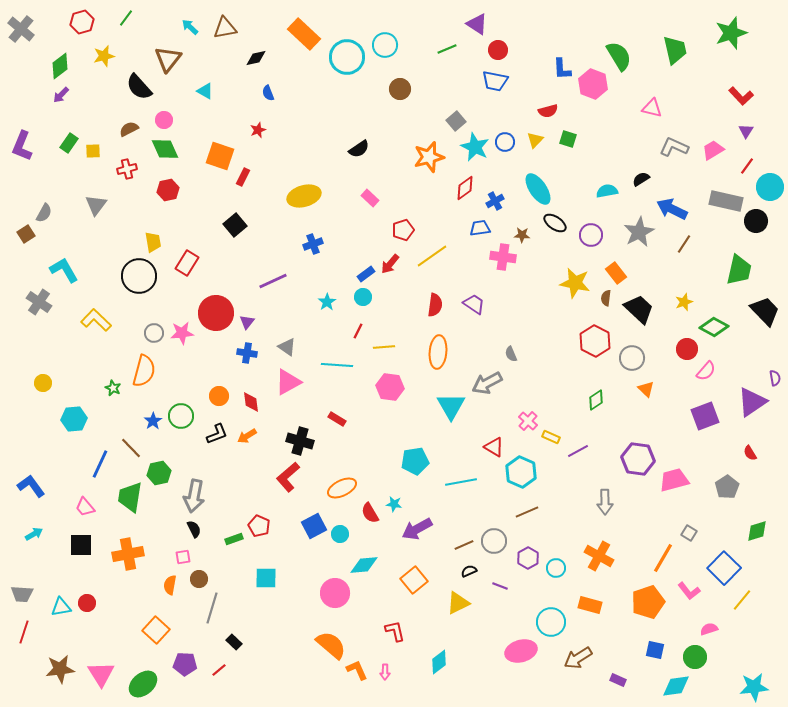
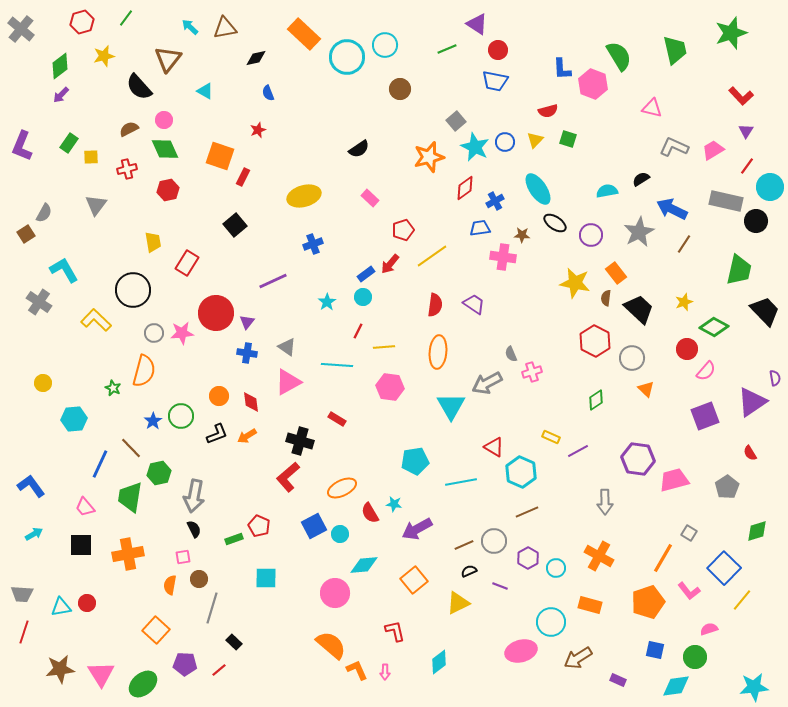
yellow square at (93, 151): moved 2 px left, 6 px down
black circle at (139, 276): moved 6 px left, 14 px down
pink cross at (528, 421): moved 4 px right, 49 px up; rotated 30 degrees clockwise
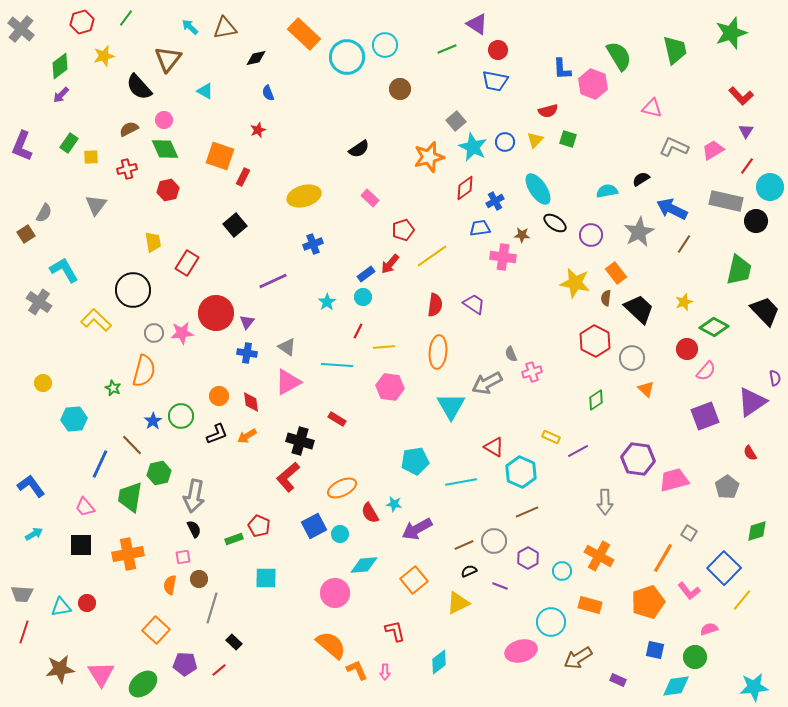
cyan star at (475, 147): moved 2 px left
brown line at (131, 448): moved 1 px right, 3 px up
cyan circle at (556, 568): moved 6 px right, 3 px down
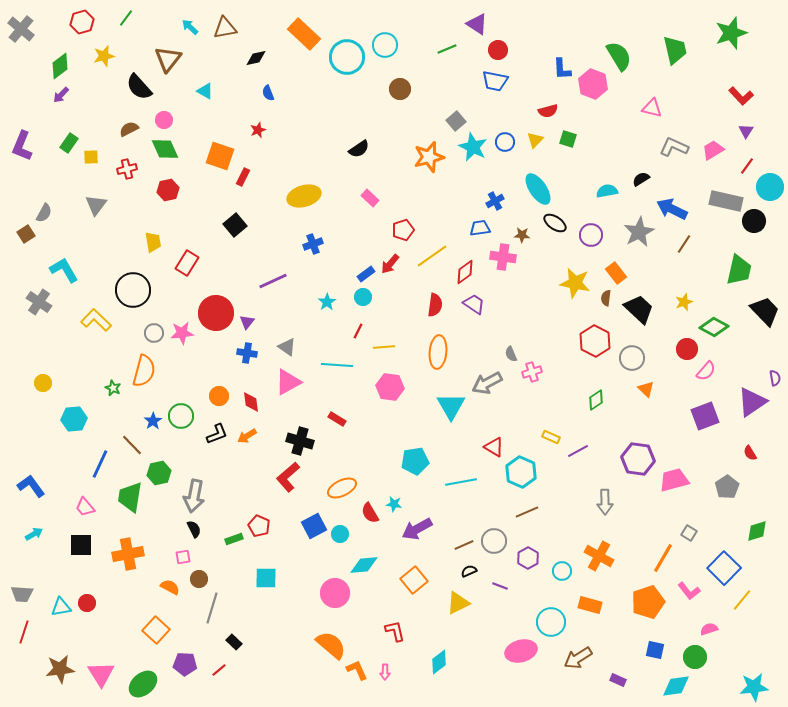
red diamond at (465, 188): moved 84 px down
black circle at (756, 221): moved 2 px left
orange semicircle at (170, 585): moved 2 px down; rotated 108 degrees clockwise
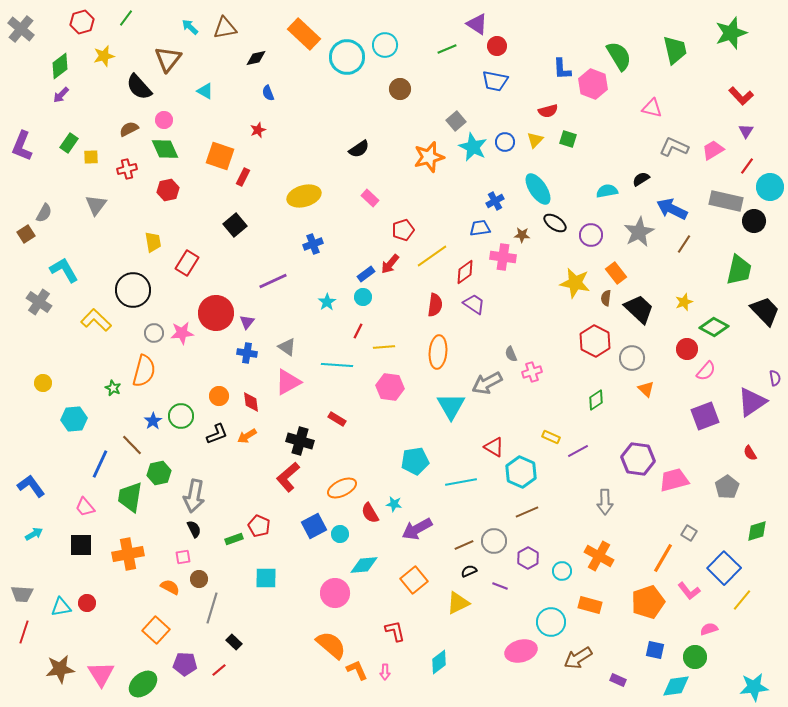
red circle at (498, 50): moved 1 px left, 4 px up
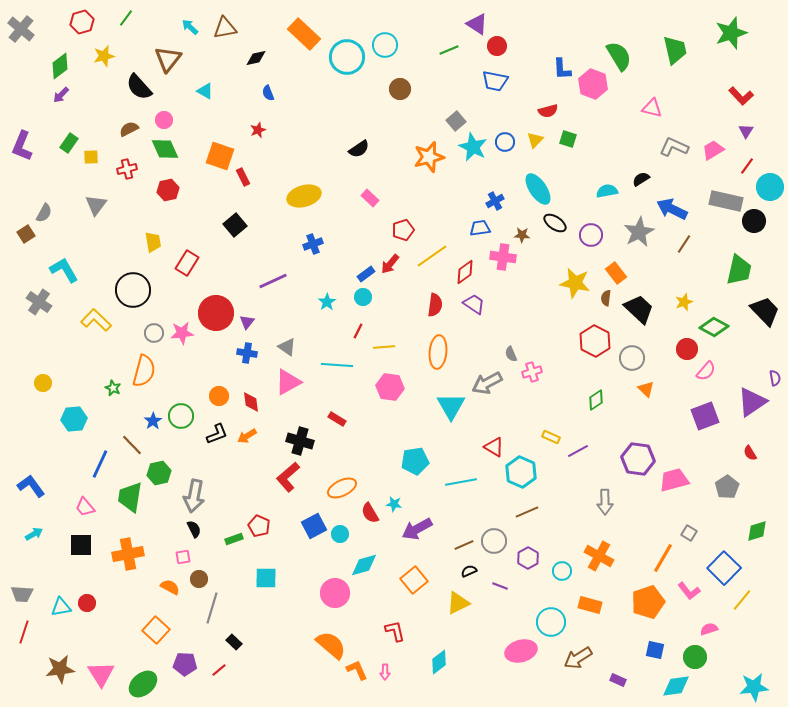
green line at (447, 49): moved 2 px right, 1 px down
red rectangle at (243, 177): rotated 54 degrees counterclockwise
cyan diamond at (364, 565): rotated 12 degrees counterclockwise
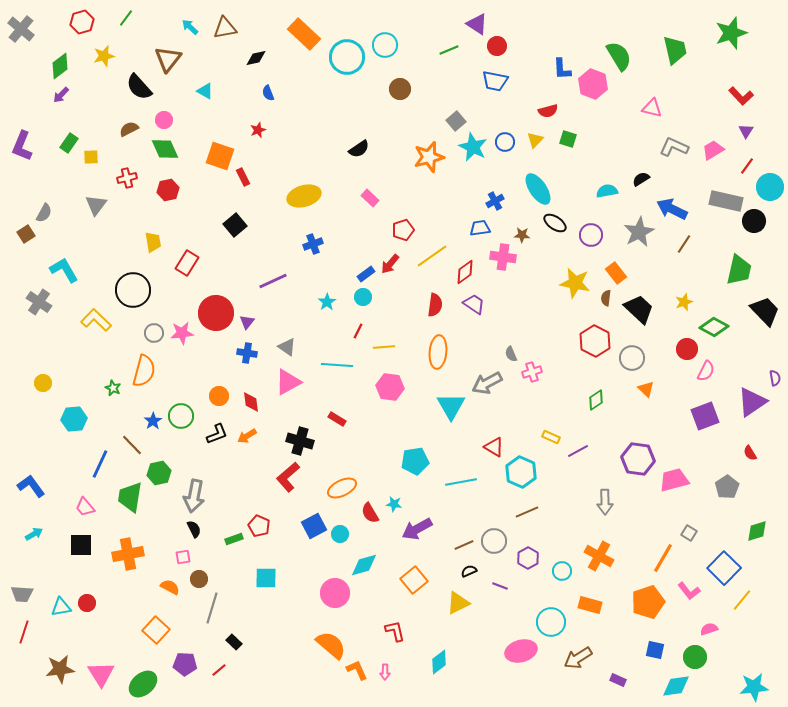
red cross at (127, 169): moved 9 px down
pink semicircle at (706, 371): rotated 15 degrees counterclockwise
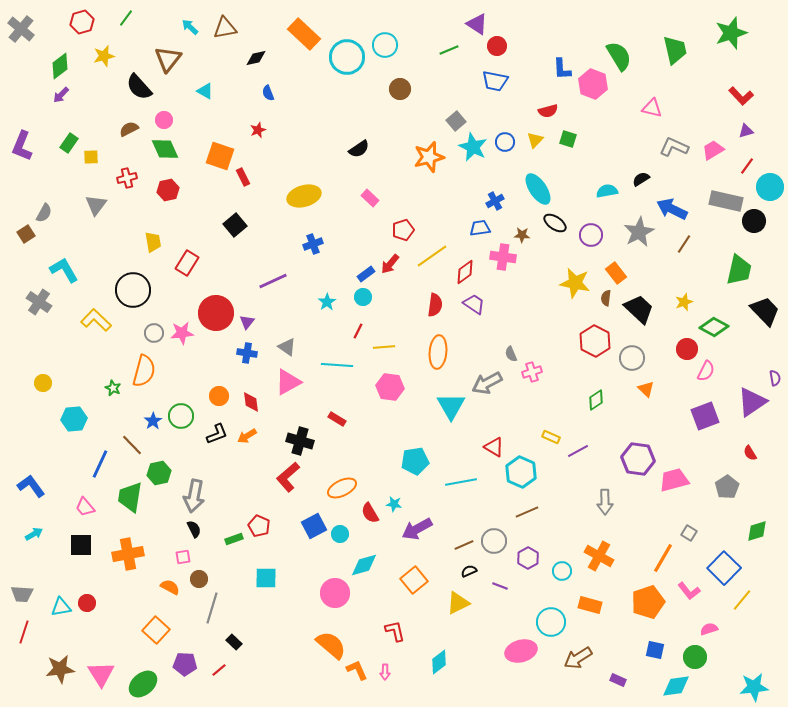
purple triangle at (746, 131): rotated 42 degrees clockwise
